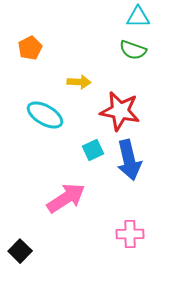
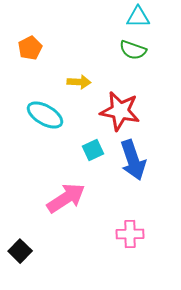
blue arrow: moved 4 px right; rotated 6 degrees counterclockwise
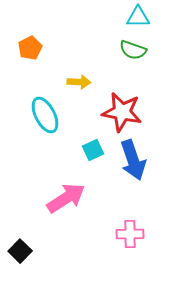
red star: moved 2 px right, 1 px down
cyan ellipse: rotated 33 degrees clockwise
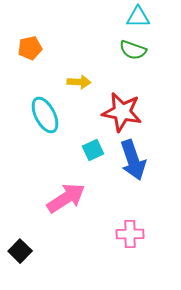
orange pentagon: rotated 15 degrees clockwise
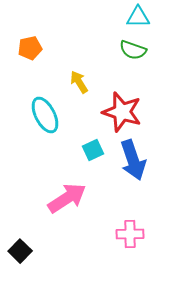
yellow arrow: rotated 125 degrees counterclockwise
red star: rotated 6 degrees clockwise
pink arrow: moved 1 px right
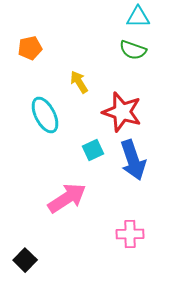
black square: moved 5 px right, 9 px down
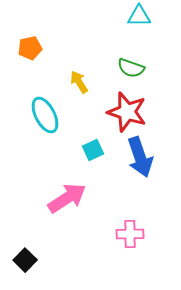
cyan triangle: moved 1 px right, 1 px up
green semicircle: moved 2 px left, 18 px down
red star: moved 5 px right
blue arrow: moved 7 px right, 3 px up
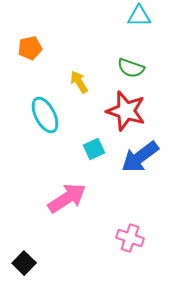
red star: moved 1 px left, 1 px up
cyan square: moved 1 px right, 1 px up
blue arrow: rotated 72 degrees clockwise
pink cross: moved 4 px down; rotated 20 degrees clockwise
black square: moved 1 px left, 3 px down
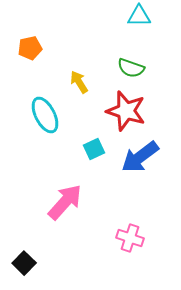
pink arrow: moved 2 px left, 4 px down; rotated 15 degrees counterclockwise
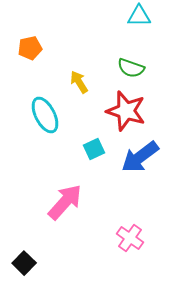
pink cross: rotated 16 degrees clockwise
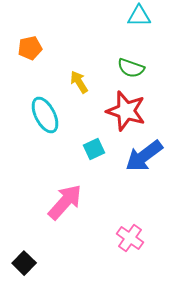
blue arrow: moved 4 px right, 1 px up
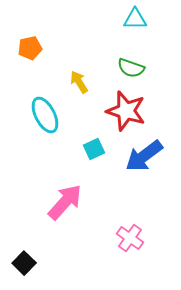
cyan triangle: moved 4 px left, 3 px down
